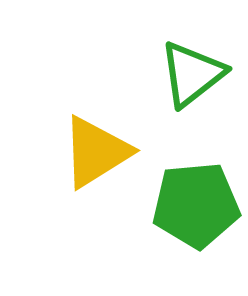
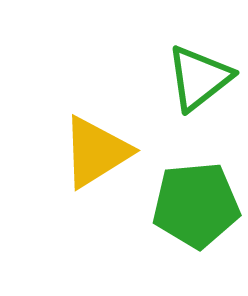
green triangle: moved 7 px right, 4 px down
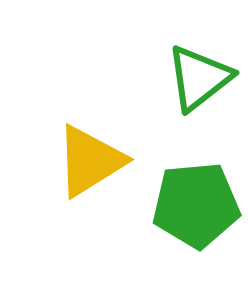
yellow triangle: moved 6 px left, 9 px down
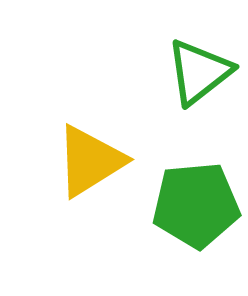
green triangle: moved 6 px up
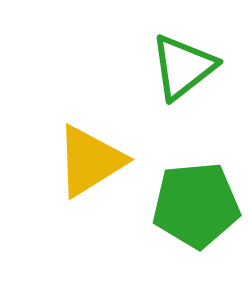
green triangle: moved 16 px left, 5 px up
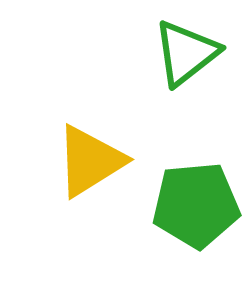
green triangle: moved 3 px right, 14 px up
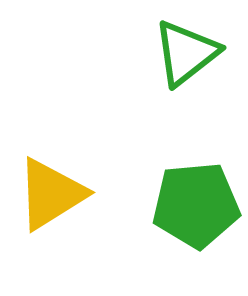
yellow triangle: moved 39 px left, 33 px down
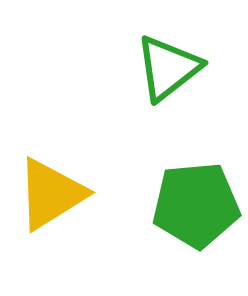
green triangle: moved 18 px left, 15 px down
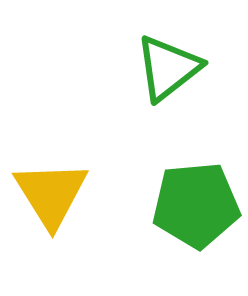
yellow triangle: rotated 30 degrees counterclockwise
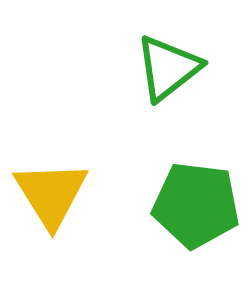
green pentagon: rotated 12 degrees clockwise
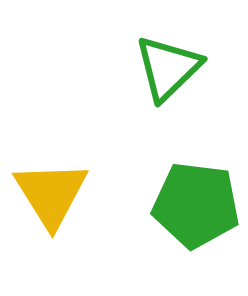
green triangle: rotated 6 degrees counterclockwise
